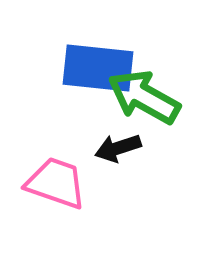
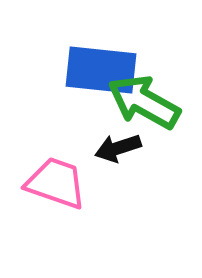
blue rectangle: moved 3 px right, 2 px down
green arrow: moved 5 px down
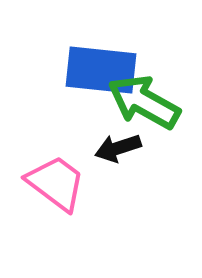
pink trapezoid: rotated 18 degrees clockwise
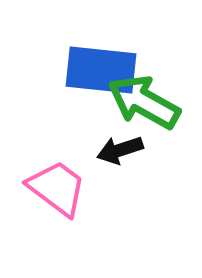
black arrow: moved 2 px right, 2 px down
pink trapezoid: moved 1 px right, 5 px down
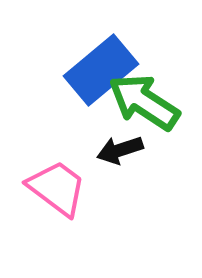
blue rectangle: rotated 46 degrees counterclockwise
green arrow: rotated 4 degrees clockwise
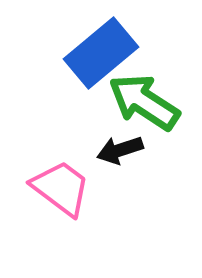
blue rectangle: moved 17 px up
pink trapezoid: moved 4 px right
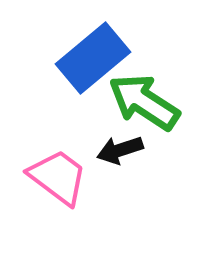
blue rectangle: moved 8 px left, 5 px down
pink trapezoid: moved 3 px left, 11 px up
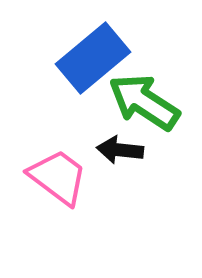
black arrow: rotated 24 degrees clockwise
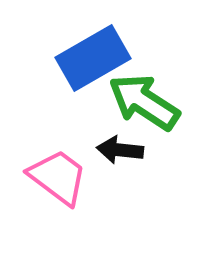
blue rectangle: rotated 10 degrees clockwise
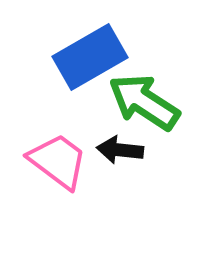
blue rectangle: moved 3 px left, 1 px up
pink trapezoid: moved 16 px up
